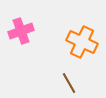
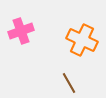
orange cross: moved 2 px up
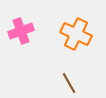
orange cross: moved 6 px left, 6 px up
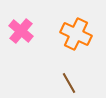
pink cross: rotated 30 degrees counterclockwise
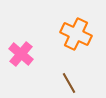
pink cross: moved 23 px down
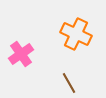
pink cross: rotated 15 degrees clockwise
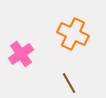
orange cross: moved 3 px left
